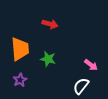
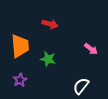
orange trapezoid: moved 3 px up
pink arrow: moved 16 px up
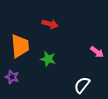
pink arrow: moved 6 px right, 3 px down
purple star: moved 8 px left, 3 px up; rotated 24 degrees counterclockwise
white semicircle: moved 1 px right, 1 px up
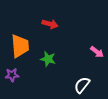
purple star: moved 2 px up; rotated 24 degrees counterclockwise
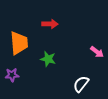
red arrow: rotated 14 degrees counterclockwise
orange trapezoid: moved 1 px left, 3 px up
white semicircle: moved 1 px left, 1 px up
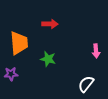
pink arrow: moved 1 px left, 1 px up; rotated 48 degrees clockwise
purple star: moved 1 px left, 1 px up
white semicircle: moved 5 px right
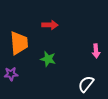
red arrow: moved 1 px down
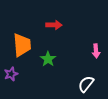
red arrow: moved 4 px right
orange trapezoid: moved 3 px right, 2 px down
green star: rotated 21 degrees clockwise
purple star: rotated 16 degrees counterclockwise
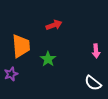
red arrow: rotated 21 degrees counterclockwise
orange trapezoid: moved 1 px left, 1 px down
white semicircle: moved 7 px right, 1 px up; rotated 90 degrees counterclockwise
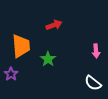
purple star: rotated 16 degrees counterclockwise
